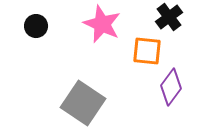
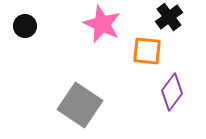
black circle: moved 11 px left
purple diamond: moved 1 px right, 5 px down
gray square: moved 3 px left, 2 px down
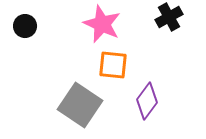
black cross: rotated 8 degrees clockwise
orange square: moved 34 px left, 14 px down
purple diamond: moved 25 px left, 9 px down
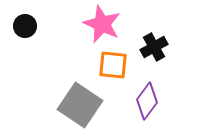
black cross: moved 15 px left, 30 px down
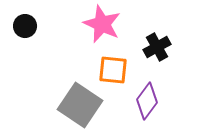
black cross: moved 3 px right
orange square: moved 5 px down
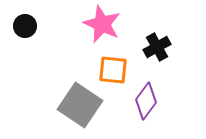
purple diamond: moved 1 px left
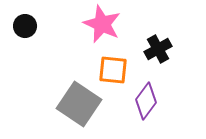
black cross: moved 1 px right, 2 px down
gray square: moved 1 px left, 1 px up
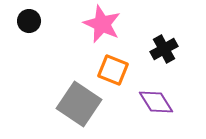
black circle: moved 4 px right, 5 px up
black cross: moved 6 px right
orange square: rotated 16 degrees clockwise
purple diamond: moved 10 px right, 1 px down; rotated 69 degrees counterclockwise
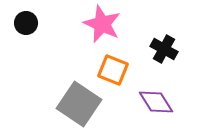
black circle: moved 3 px left, 2 px down
black cross: rotated 32 degrees counterclockwise
